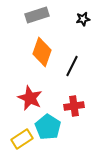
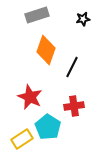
orange diamond: moved 4 px right, 2 px up
black line: moved 1 px down
red star: moved 1 px up
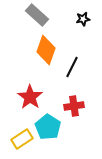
gray rectangle: rotated 60 degrees clockwise
red star: rotated 10 degrees clockwise
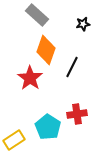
black star: moved 5 px down
red star: moved 19 px up
red cross: moved 3 px right, 8 px down
yellow rectangle: moved 8 px left, 1 px down
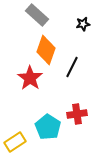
yellow rectangle: moved 1 px right, 2 px down
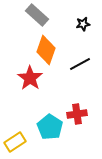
black line: moved 8 px right, 3 px up; rotated 35 degrees clockwise
cyan pentagon: moved 2 px right
